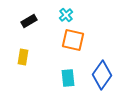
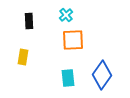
black rectangle: rotated 63 degrees counterclockwise
orange square: rotated 15 degrees counterclockwise
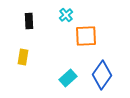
orange square: moved 13 px right, 4 px up
cyan rectangle: rotated 54 degrees clockwise
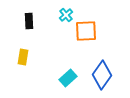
orange square: moved 5 px up
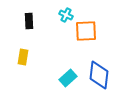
cyan cross: rotated 24 degrees counterclockwise
blue diamond: moved 3 px left; rotated 28 degrees counterclockwise
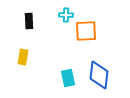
cyan cross: rotated 24 degrees counterclockwise
cyan rectangle: rotated 60 degrees counterclockwise
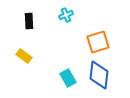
cyan cross: rotated 24 degrees counterclockwise
orange square: moved 12 px right, 11 px down; rotated 15 degrees counterclockwise
yellow rectangle: moved 1 px right, 1 px up; rotated 63 degrees counterclockwise
cyan rectangle: rotated 18 degrees counterclockwise
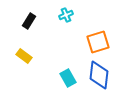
black rectangle: rotated 35 degrees clockwise
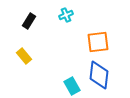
orange square: rotated 10 degrees clockwise
yellow rectangle: rotated 14 degrees clockwise
cyan rectangle: moved 4 px right, 8 px down
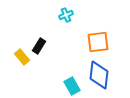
black rectangle: moved 10 px right, 25 px down
yellow rectangle: moved 2 px left, 1 px down
